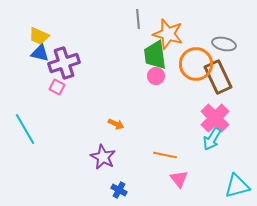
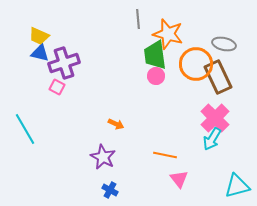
blue cross: moved 9 px left
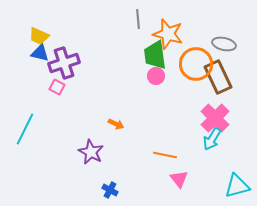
cyan line: rotated 56 degrees clockwise
purple star: moved 12 px left, 5 px up
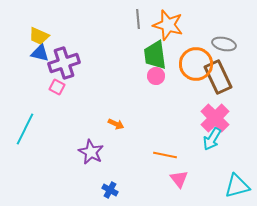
orange star: moved 9 px up
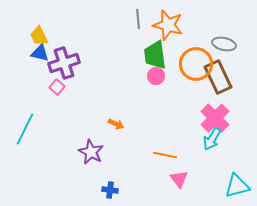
yellow trapezoid: rotated 40 degrees clockwise
pink square: rotated 14 degrees clockwise
blue cross: rotated 21 degrees counterclockwise
